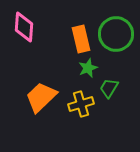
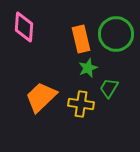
yellow cross: rotated 25 degrees clockwise
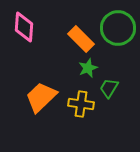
green circle: moved 2 px right, 6 px up
orange rectangle: rotated 32 degrees counterclockwise
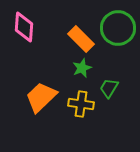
green star: moved 6 px left
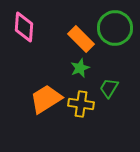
green circle: moved 3 px left
green star: moved 2 px left
orange trapezoid: moved 5 px right, 2 px down; rotated 12 degrees clockwise
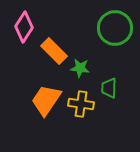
pink diamond: rotated 28 degrees clockwise
orange rectangle: moved 27 px left, 12 px down
green star: rotated 30 degrees clockwise
green trapezoid: rotated 30 degrees counterclockwise
orange trapezoid: moved 1 px down; rotated 24 degrees counterclockwise
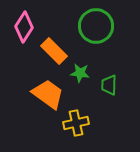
green circle: moved 19 px left, 2 px up
green star: moved 5 px down
green trapezoid: moved 3 px up
orange trapezoid: moved 2 px right, 6 px up; rotated 92 degrees clockwise
yellow cross: moved 5 px left, 19 px down; rotated 20 degrees counterclockwise
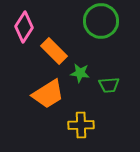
green circle: moved 5 px right, 5 px up
green trapezoid: rotated 95 degrees counterclockwise
orange trapezoid: rotated 112 degrees clockwise
yellow cross: moved 5 px right, 2 px down; rotated 10 degrees clockwise
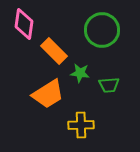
green circle: moved 1 px right, 9 px down
pink diamond: moved 3 px up; rotated 24 degrees counterclockwise
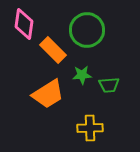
green circle: moved 15 px left
orange rectangle: moved 1 px left, 1 px up
green star: moved 2 px right, 2 px down; rotated 12 degrees counterclockwise
yellow cross: moved 9 px right, 3 px down
